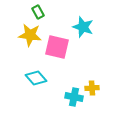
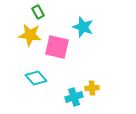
cyan cross: rotated 30 degrees counterclockwise
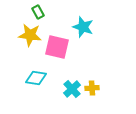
cyan diamond: rotated 40 degrees counterclockwise
cyan cross: moved 2 px left, 8 px up; rotated 24 degrees counterclockwise
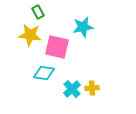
cyan star: rotated 30 degrees counterclockwise
cyan diamond: moved 8 px right, 5 px up
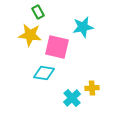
cyan cross: moved 9 px down
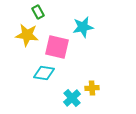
yellow star: moved 3 px left
